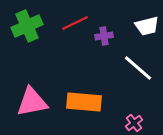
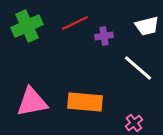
orange rectangle: moved 1 px right
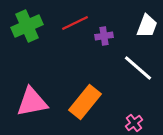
white trapezoid: rotated 55 degrees counterclockwise
orange rectangle: rotated 56 degrees counterclockwise
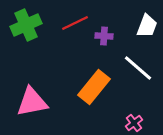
green cross: moved 1 px left, 1 px up
purple cross: rotated 12 degrees clockwise
orange rectangle: moved 9 px right, 15 px up
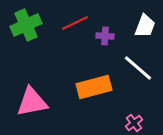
white trapezoid: moved 2 px left
purple cross: moved 1 px right
orange rectangle: rotated 36 degrees clockwise
